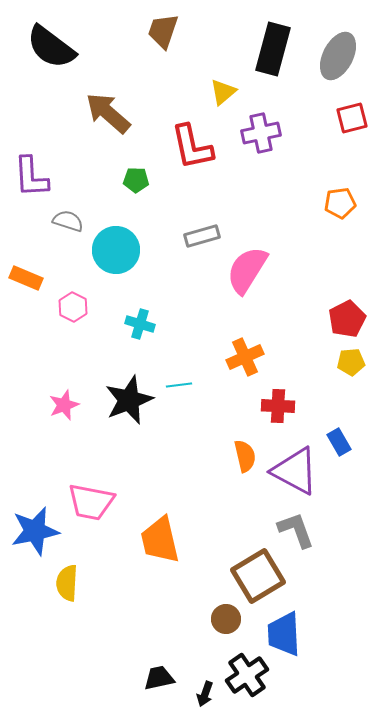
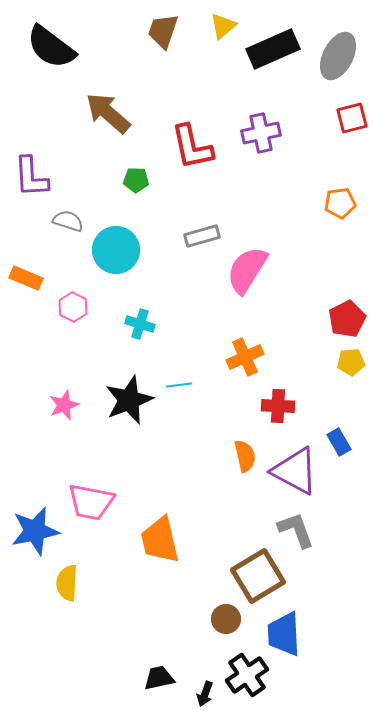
black rectangle: rotated 51 degrees clockwise
yellow triangle: moved 66 px up
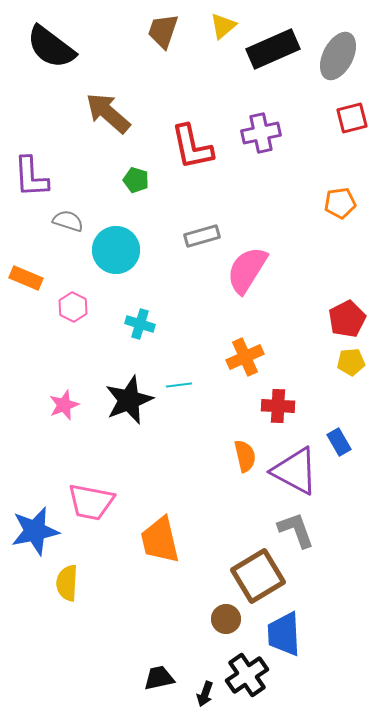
green pentagon: rotated 15 degrees clockwise
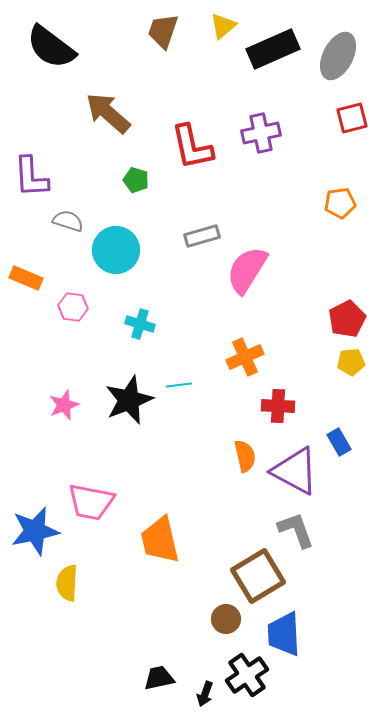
pink hexagon: rotated 20 degrees counterclockwise
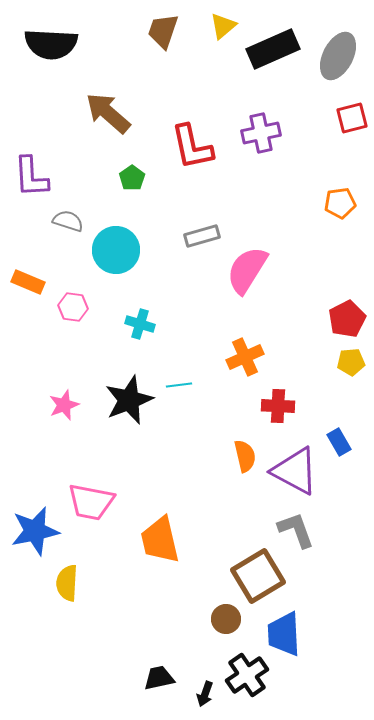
black semicircle: moved 3 px up; rotated 34 degrees counterclockwise
green pentagon: moved 4 px left, 2 px up; rotated 20 degrees clockwise
orange rectangle: moved 2 px right, 4 px down
